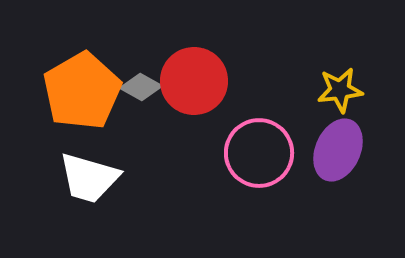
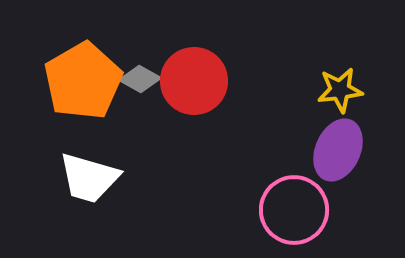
gray diamond: moved 1 px left, 8 px up
orange pentagon: moved 1 px right, 10 px up
pink circle: moved 35 px right, 57 px down
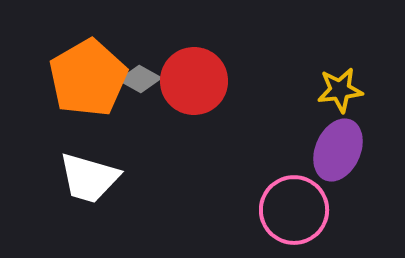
orange pentagon: moved 5 px right, 3 px up
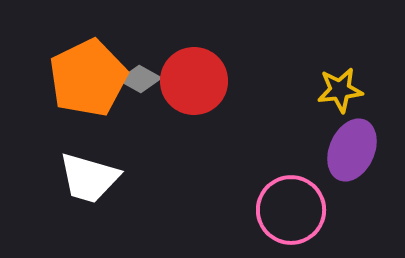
orange pentagon: rotated 4 degrees clockwise
purple ellipse: moved 14 px right
pink circle: moved 3 px left
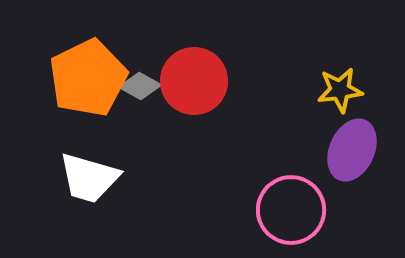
gray diamond: moved 7 px down
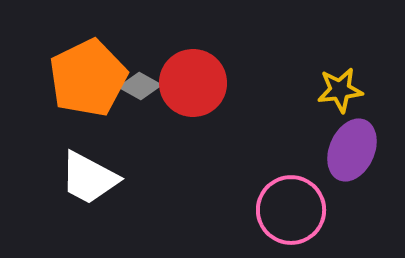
red circle: moved 1 px left, 2 px down
white trapezoid: rotated 12 degrees clockwise
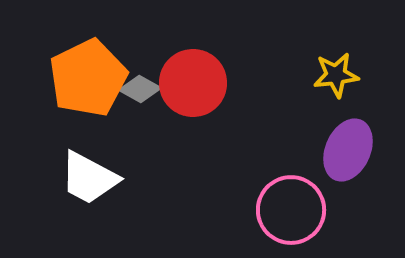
gray diamond: moved 3 px down
yellow star: moved 4 px left, 15 px up
purple ellipse: moved 4 px left
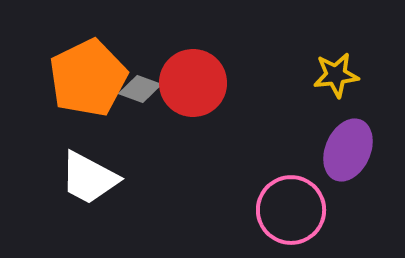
gray diamond: rotated 9 degrees counterclockwise
